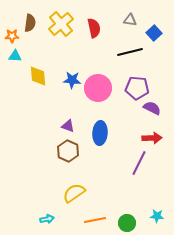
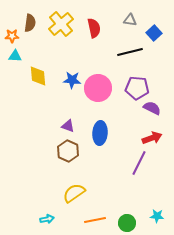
red arrow: rotated 18 degrees counterclockwise
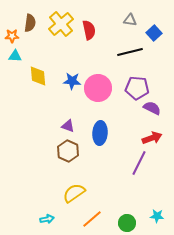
red semicircle: moved 5 px left, 2 px down
blue star: moved 1 px down
orange line: moved 3 px left, 1 px up; rotated 30 degrees counterclockwise
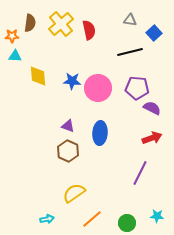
purple line: moved 1 px right, 10 px down
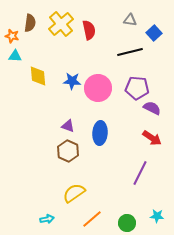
orange star: rotated 16 degrees clockwise
red arrow: rotated 54 degrees clockwise
